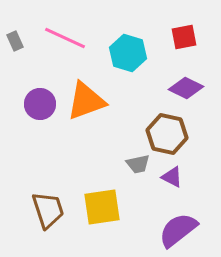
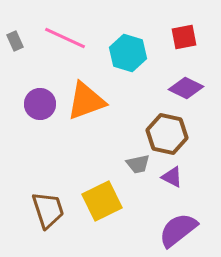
yellow square: moved 6 px up; rotated 18 degrees counterclockwise
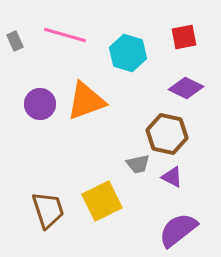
pink line: moved 3 px up; rotated 9 degrees counterclockwise
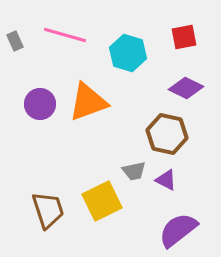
orange triangle: moved 2 px right, 1 px down
gray trapezoid: moved 4 px left, 7 px down
purple triangle: moved 6 px left, 3 px down
